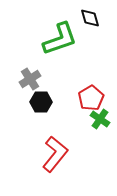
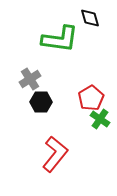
green L-shape: rotated 27 degrees clockwise
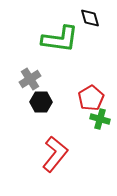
green cross: rotated 18 degrees counterclockwise
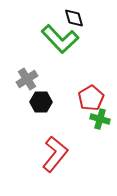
black diamond: moved 16 px left
green L-shape: rotated 39 degrees clockwise
gray cross: moved 3 px left
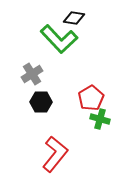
black diamond: rotated 65 degrees counterclockwise
green L-shape: moved 1 px left
gray cross: moved 5 px right, 5 px up
